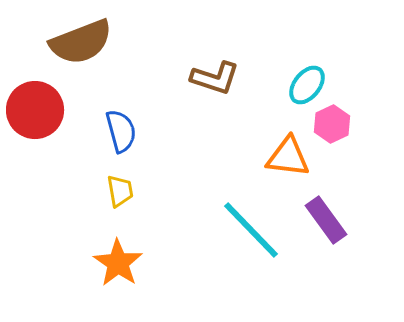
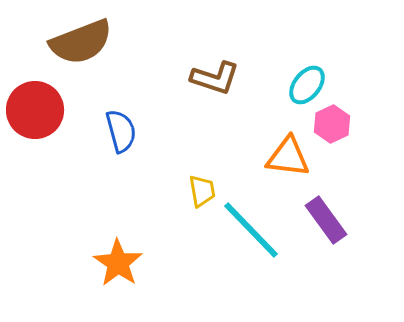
yellow trapezoid: moved 82 px right
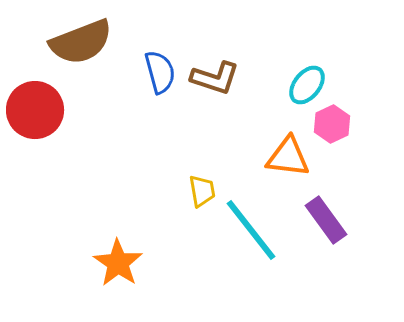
blue semicircle: moved 39 px right, 59 px up
cyan line: rotated 6 degrees clockwise
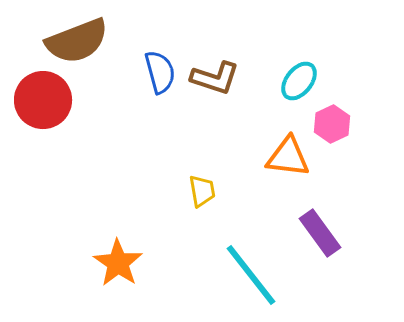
brown semicircle: moved 4 px left, 1 px up
cyan ellipse: moved 8 px left, 4 px up
red circle: moved 8 px right, 10 px up
purple rectangle: moved 6 px left, 13 px down
cyan line: moved 45 px down
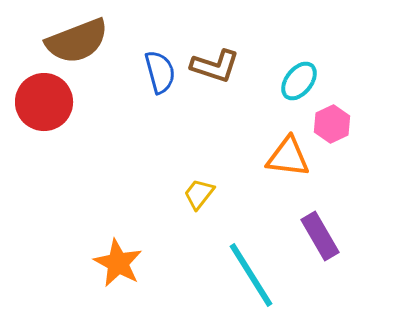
brown L-shape: moved 12 px up
red circle: moved 1 px right, 2 px down
yellow trapezoid: moved 3 px left, 3 px down; rotated 132 degrees counterclockwise
purple rectangle: moved 3 px down; rotated 6 degrees clockwise
orange star: rotated 6 degrees counterclockwise
cyan line: rotated 6 degrees clockwise
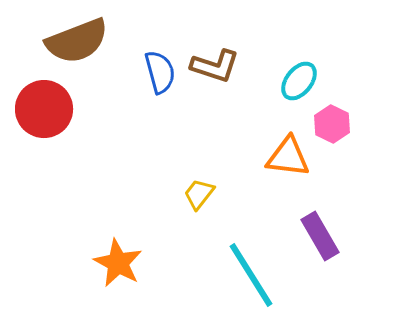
red circle: moved 7 px down
pink hexagon: rotated 9 degrees counterclockwise
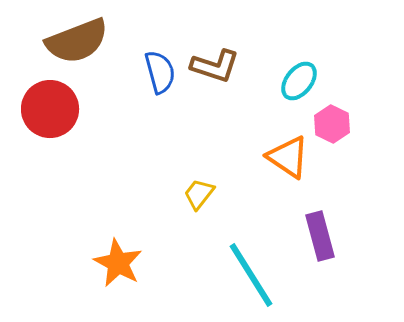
red circle: moved 6 px right
orange triangle: rotated 27 degrees clockwise
purple rectangle: rotated 15 degrees clockwise
